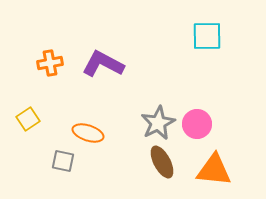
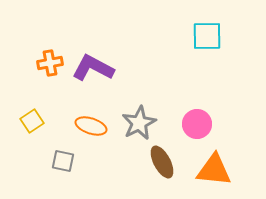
purple L-shape: moved 10 px left, 4 px down
yellow square: moved 4 px right, 2 px down
gray star: moved 19 px left
orange ellipse: moved 3 px right, 7 px up
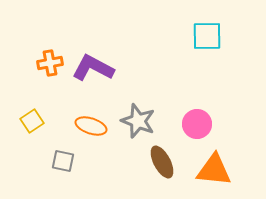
gray star: moved 1 px left, 2 px up; rotated 24 degrees counterclockwise
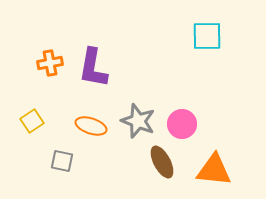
purple L-shape: rotated 108 degrees counterclockwise
pink circle: moved 15 px left
gray square: moved 1 px left
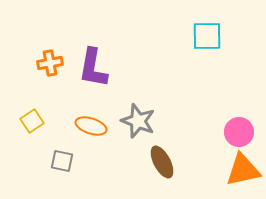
pink circle: moved 57 px right, 8 px down
orange triangle: moved 29 px right; rotated 18 degrees counterclockwise
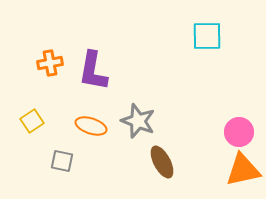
purple L-shape: moved 3 px down
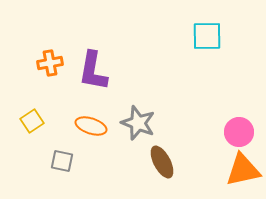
gray star: moved 2 px down
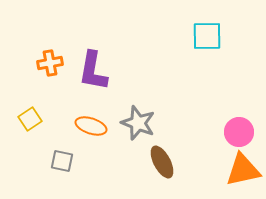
yellow square: moved 2 px left, 2 px up
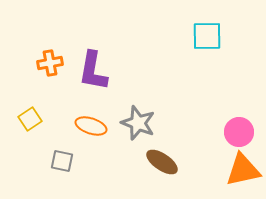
brown ellipse: rotated 28 degrees counterclockwise
